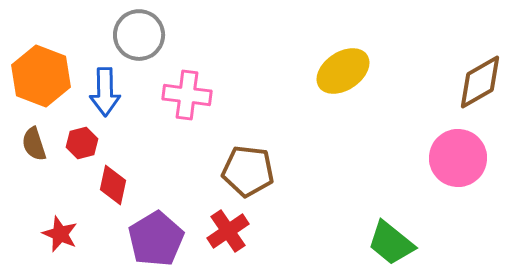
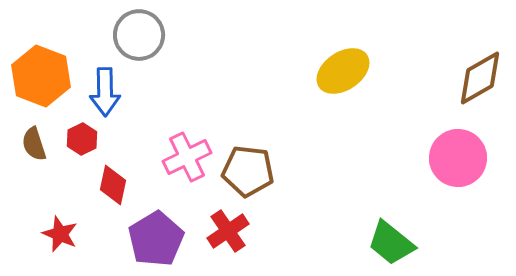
brown diamond: moved 4 px up
pink cross: moved 62 px down; rotated 33 degrees counterclockwise
red hexagon: moved 4 px up; rotated 12 degrees counterclockwise
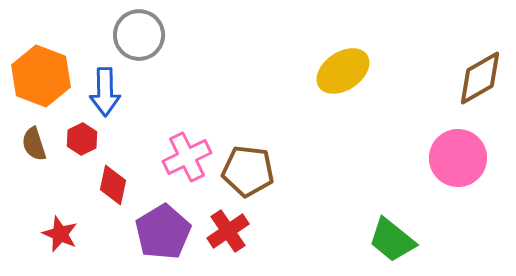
purple pentagon: moved 7 px right, 7 px up
green trapezoid: moved 1 px right, 3 px up
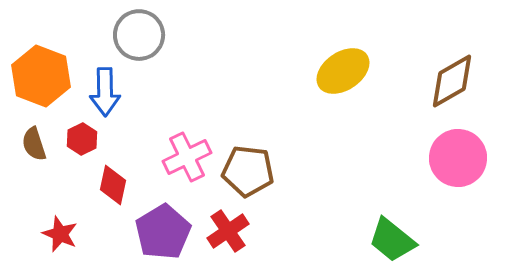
brown diamond: moved 28 px left, 3 px down
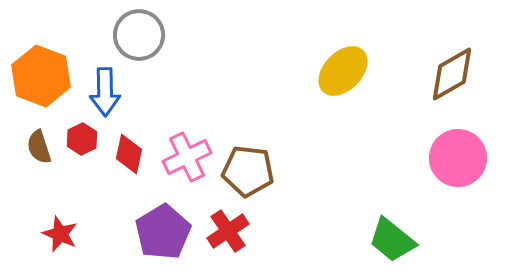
yellow ellipse: rotated 12 degrees counterclockwise
brown diamond: moved 7 px up
brown semicircle: moved 5 px right, 3 px down
red diamond: moved 16 px right, 31 px up
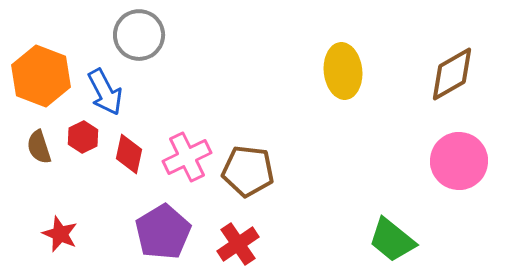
yellow ellipse: rotated 50 degrees counterclockwise
blue arrow: rotated 27 degrees counterclockwise
red hexagon: moved 1 px right, 2 px up
pink circle: moved 1 px right, 3 px down
red cross: moved 10 px right, 13 px down
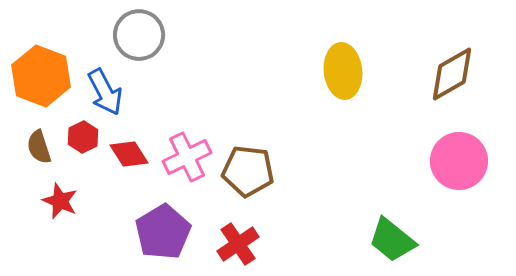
red diamond: rotated 45 degrees counterclockwise
red star: moved 33 px up
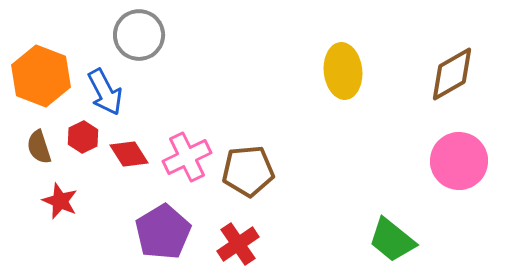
brown pentagon: rotated 12 degrees counterclockwise
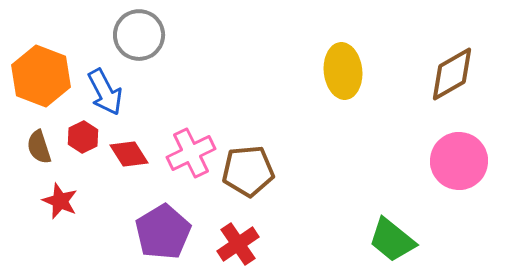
pink cross: moved 4 px right, 4 px up
